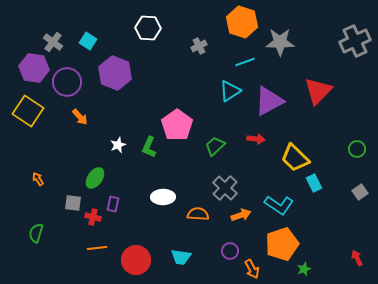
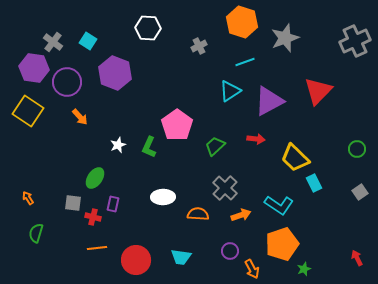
gray star at (280, 42): moved 5 px right, 4 px up; rotated 20 degrees counterclockwise
orange arrow at (38, 179): moved 10 px left, 19 px down
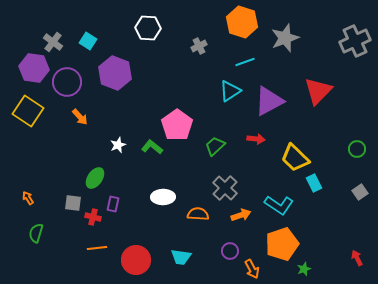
green L-shape at (149, 147): moved 3 px right; rotated 105 degrees clockwise
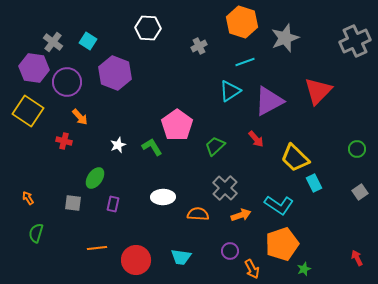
red arrow at (256, 139): rotated 42 degrees clockwise
green L-shape at (152, 147): rotated 20 degrees clockwise
red cross at (93, 217): moved 29 px left, 76 px up
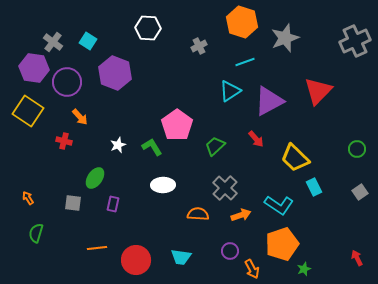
cyan rectangle at (314, 183): moved 4 px down
white ellipse at (163, 197): moved 12 px up
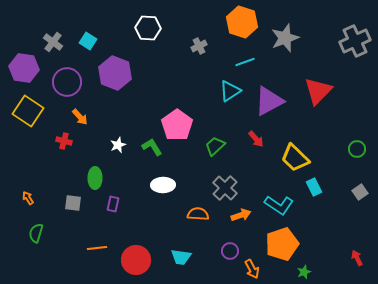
purple hexagon at (34, 68): moved 10 px left
green ellipse at (95, 178): rotated 35 degrees counterclockwise
green star at (304, 269): moved 3 px down
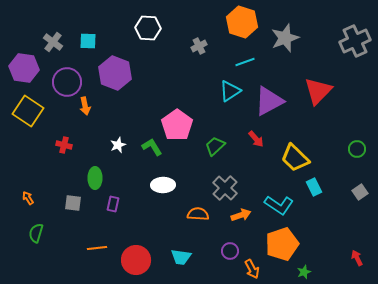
cyan square at (88, 41): rotated 30 degrees counterclockwise
orange arrow at (80, 117): moved 5 px right, 11 px up; rotated 30 degrees clockwise
red cross at (64, 141): moved 4 px down
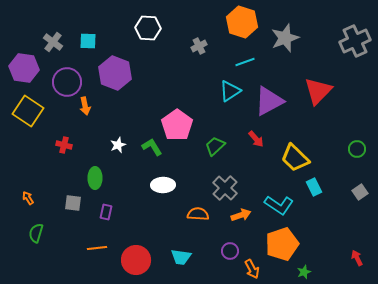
purple rectangle at (113, 204): moved 7 px left, 8 px down
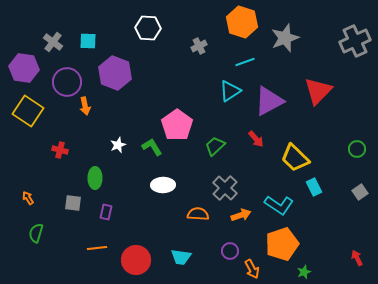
red cross at (64, 145): moved 4 px left, 5 px down
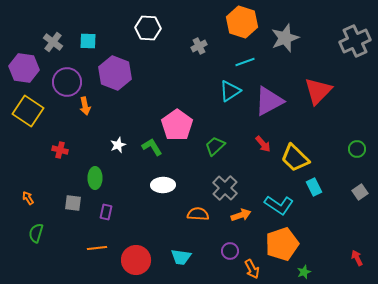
red arrow at (256, 139): moved 7 px right, 5 px down
